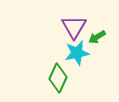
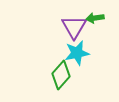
green arrow: moved 2 px left, 19 px up; rotated 24 degrees clockwise
green diamond: moved 3 px right, 3 px up; rotated 16 degrees clockwise
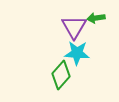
green arrow: moved 1 px right
cyan star: rotated 15 degrees clockwise
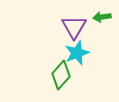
green arrow: moved 6 px right, 1 px up
cyan star: rotated 25 degrees counterclockwise
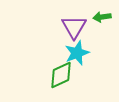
green diamond: rotated 24 degrees clockwise
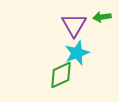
purple triangle: moved 2 px up
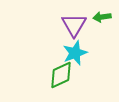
cyan star: moved 2 px left
